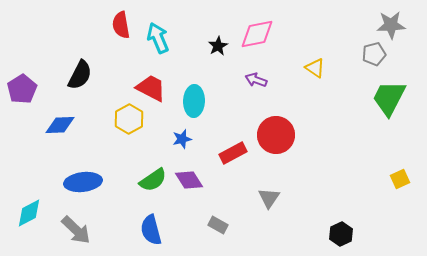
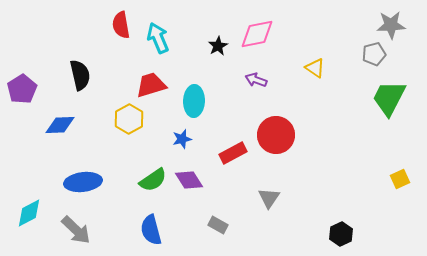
black semicircle: rotated 40 degrees counterclockwise
red trapezoid: moved 3 px up; rotated 44 degrees counterclockwise
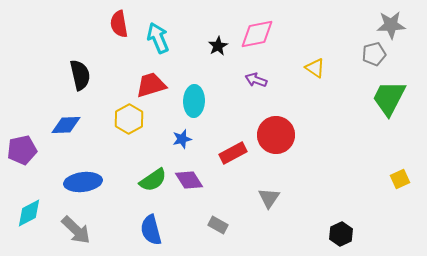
red semicircle: moved 2 px left, 1 px up
purple pentagon: moved 61 px down; rotated 20 degrees clockwise
blue diamond: moved 6 px right
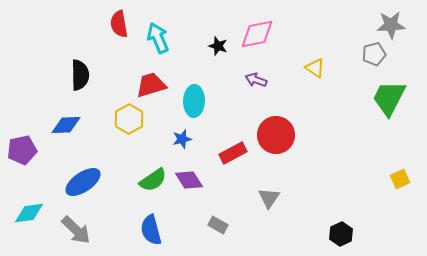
black star: rotated 24 degrees counterclockwise
black semicircle: rotated 12 degrees clockwise
blue ellipse: rotated 27 degrees counterclockwise
cyan diamond: rotated 20 degrees clockwise
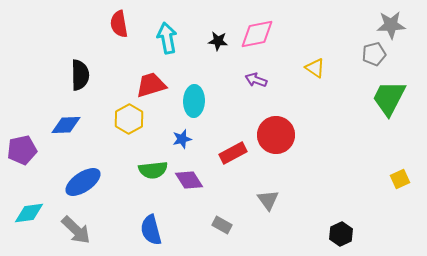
cyan arrow: moved 9 px right; rotated 12 degrees clockwise
black star: moved 5 px up; rotated 12 degrees counterclockwise
green semicircle: moved 10 px up; rotated 28 degrees clockwise
gray triangle: moved 1 px left, 2 px down; rotated 10 degrees counterclockwise
gray rectangle: moved 4 px right
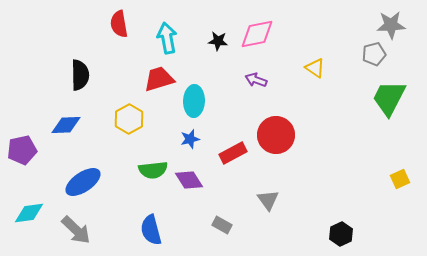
red trapezoid: moved 8 px right, 6 px up
blue star: moved 8 px right
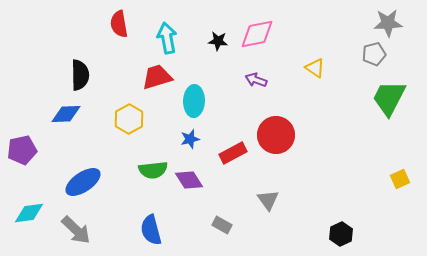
gray star: moved 3 px left, 2 px up
red trapezoid: moved 2 px left, 2 px up
blue diamond: moved 11 px up
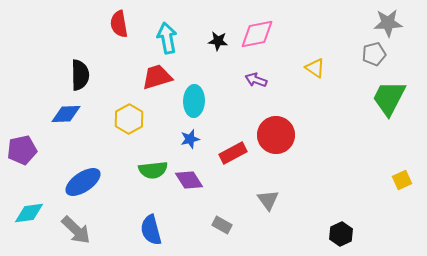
yellow square: moved 2 px right, 1 px down
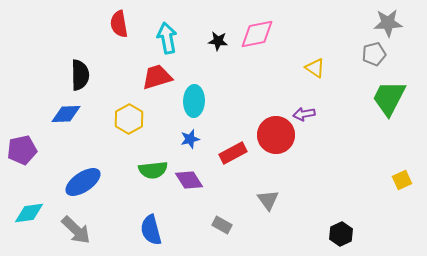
purple arrow: moved 48 px right, 34 px down; rotated 30 degrees counterclockwise
